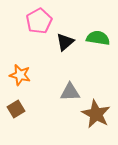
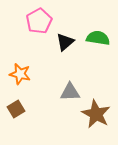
orange star: moved 1 px up
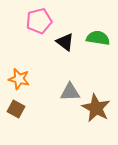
pink pentagon: rotated 15 degrees clockwise
black triangle: rotated 42 degrees counterclockwise
orange star: moved 1 px left, 5 px down
brown square: rotated 30 degrees counterclockwise
brown star: moved 6 px up
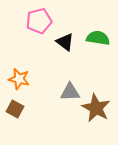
brown square: moved 1 px left
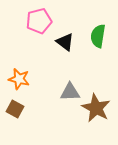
green semicircle: moved 2 px up; rotated 90 degrees counterclockwise
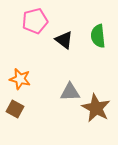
pink pentagon: moved 4 px left
green semicircle: rotated 15 degrees counterclockwise
black triangle: moved 1 px left, 2 px up
orange star: moved 1 px right
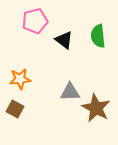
orange star: rotated 20 degrees counterclockwise
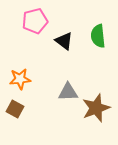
black triangle: moved 1 px down
gray triangle: moved 2 px left
brown star: rotated 24 degrees clockwise
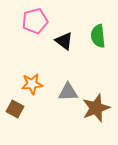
orange star: moved 12 px right, 5 px down
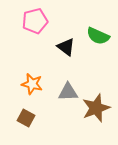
green semicircle: rotated 60 degrees counterclockwise
black triangle: moved 2 px right, 6 px down
orange star: rotated 20 degrees clockwise
brown square: moved 11 px right, 9 px down
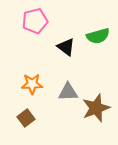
green semicircle: rotated 40 degrees counterclockwise
orange star: rotated 15 degrees counterclockwise
brown square: rotated 24 degrees clockwise
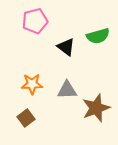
gray triangle: moved 1 px left, 2 px up
